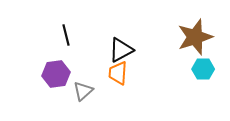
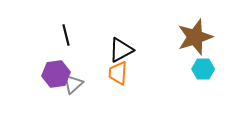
gray triangle: moved 10 px left, 7 px up
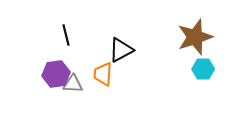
orange trapezoid: moved 15 px left, 1 px down
gray triangle: rotated 45 degrees clockwise
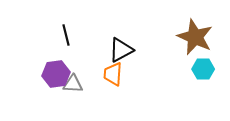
brown star: rotated 30 degrees counterclockwise
orange trapezoid: moved 10 px right
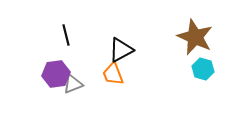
cyan hexagon: rotated 15 degrees clockwise
orange trapezoid: rotated 25 degrees counterclockwise
gray triangle: rotated 25 degrees counterclockwise
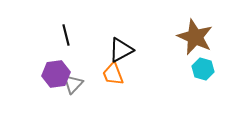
gray triangle: rotated 25 degrees counterclockwise
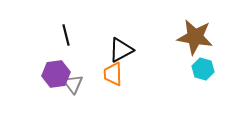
brown star: rotated 15 degrees counterclockwise
orange trapezoid: rotated 20 degrees clockwise
gray triangle: rotated 20 degrees counterclockwise
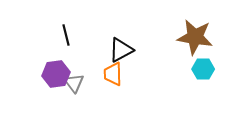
cyan hexagon: rotated 15 degrees counterclockwise
gray triangle: moved 1 px right, 1 px up
